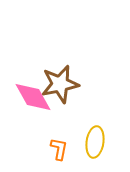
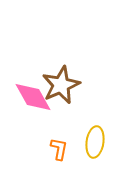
brown star: moved 1 px right, 1 px down; rotated 12 degrees counterclockwise
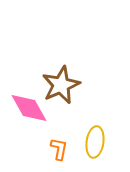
pink diamond: moved 4 px left, 11 px down
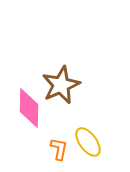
pink diamond: rotated 30 degrees clockwise
yellow ellipse: moved 7 px left; rotated 44 degrees counterclockwise
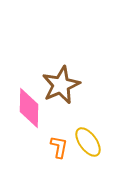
orange L-shape: moved 2 px up
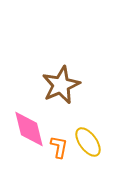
pink diamond: moved 21 px down; rotated 15 degrees counterclockwise
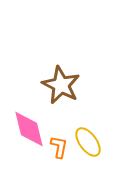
brown star: rotated 21 degrees counterclockwise
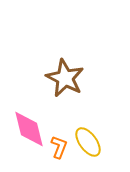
brown star: moved 4 px right, 7 px up
orange L-shape: rotated 10 degrees clockwise
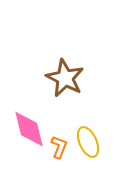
yellow ellipse: rotated 12 degrees clockwise
